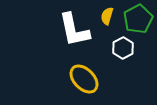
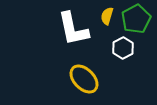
green pentagon: moved 2 px left
white L-shape: moved 1 px left, 1 px up
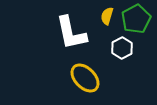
white L-shape: moved 2 px left, 4 px down
white hexagon: moved 1 px left
yellow ellipse: moved 1 px right, 1 px up
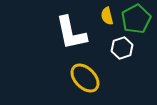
yellow semicircle: rotated 30 degrees counterclockwise
white hexagon: rotated 10 degrees clockwise
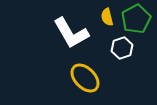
yellow semicircle: moved 1 px down
white L-shape: rotated 18 degrees counterclockwise
